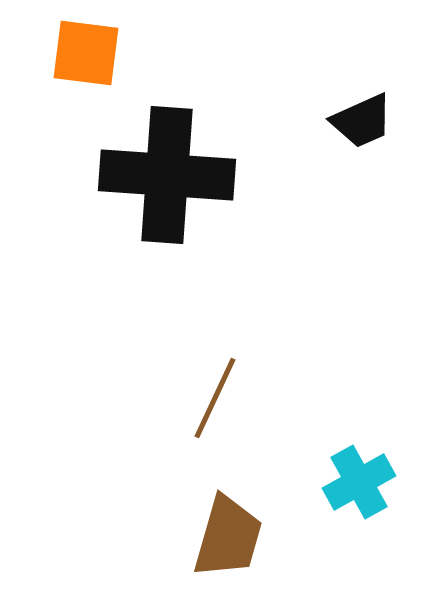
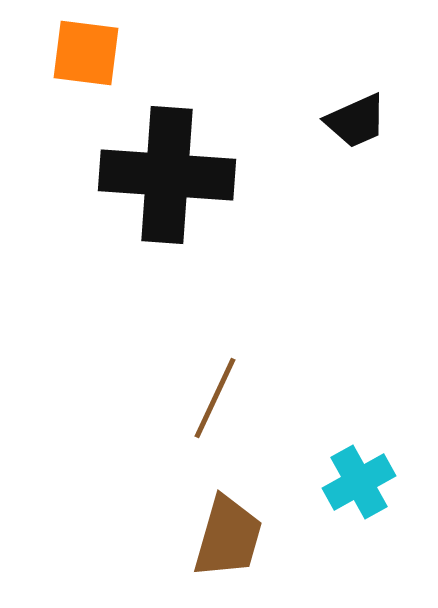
black trapezoid: moved 6 px left
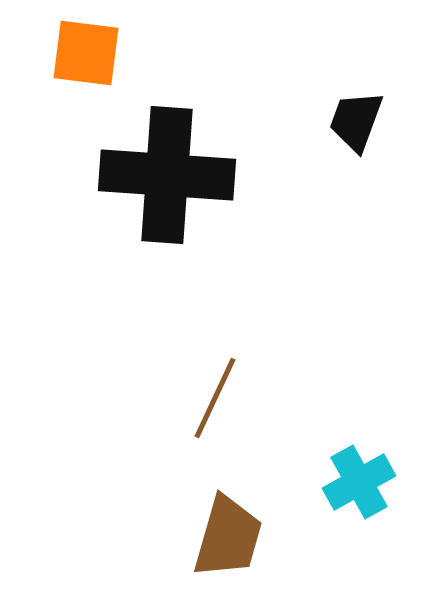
black trapezoid: rotated 134 degrees clockwise
